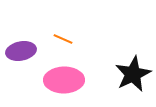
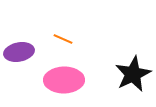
purple ellipse: moved 2 px left, 1 px down
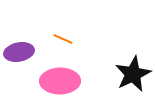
pink ellipse: moved 4 px left, 1 px down
